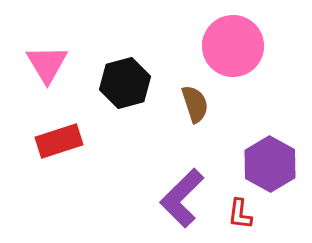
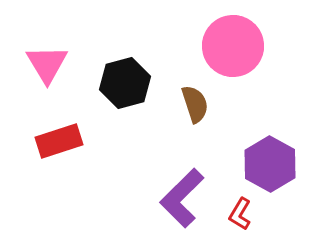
red L-shape: rotated 24 degrees clockwise
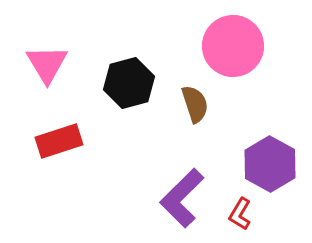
black hexagon: moved 4 px right
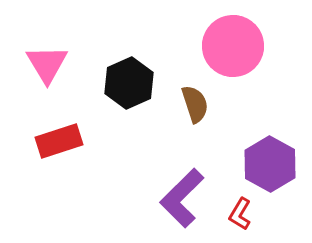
black hexagon: rotated 9 degrees counterclockwise
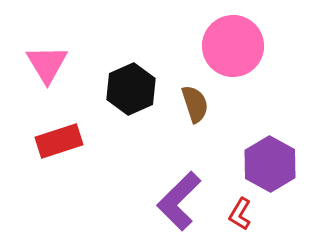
black hexagon: moved 2 px right, 6 px down
purple L-shape: moved 3 px left, 3 px down
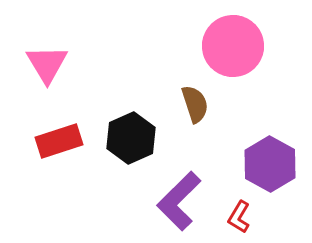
black hexagon: moved 49 px down
red L-shape: moved 1 px left, 3 px down
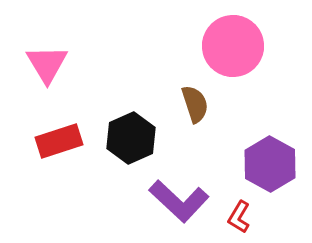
purple L-shape: rotated 92 degrees counterclockwise
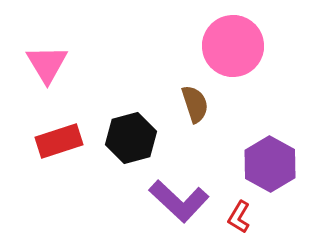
black hexagon: rotated 9 degrees clockwise
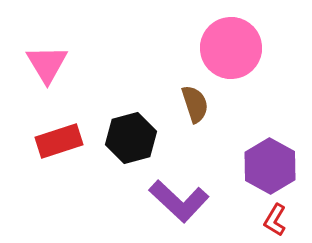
pink circle: moved 2 px left, 2 px down
purple hexagon: moved 2 px down
red L-shape: moved 36 px right, 3 px down
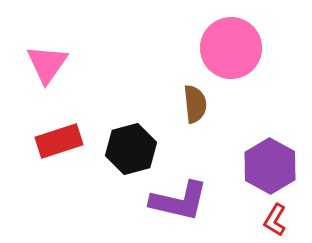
pink triangle: rotated 6 degrees clockwise
brown semicircle: rotated 12 degrees clockwise
black hexagon: moved 11 px down
purple L-shape: rotated 30 degrees counterclockwise
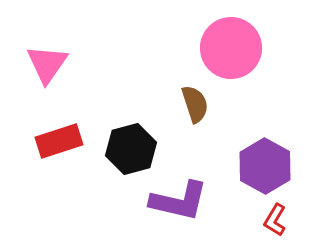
brown semicircle: rotated 12 degrees counterclockwise
purple hexagon: moved 5 px left
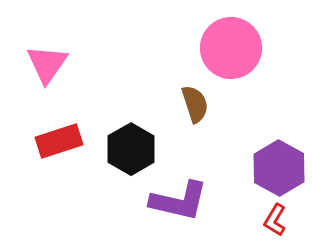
black hexagon: rotated 15 degrees counterclockwise
purple hexagon: moved 14 px right, 2 px down
